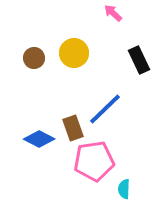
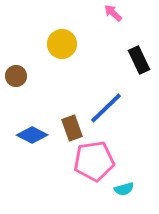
yellow circle: moved 12 px left, 9 px up
brown circle: moved 18 px left, 18 px down
blue line: moved 1 px right, 1 px up
brown rectangle: moved 1 px left
blue diamond: moved 7 px left, 4 px up
cyan semicircle: rotated 108 degrees counterclockwise
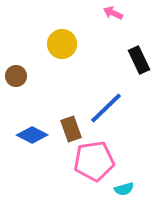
pink arrow: rotated 18 degrees counterclockwise
brown rectangle: moved 1 px left, 1 px down
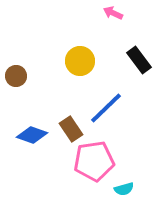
yellow circle: moved 18 px right, 17 px down
black rectangle: rotated 12 degrees counterclockwise
brown rectangle: rotated 15 degrees counterclockwise
blue diamond: rotated 8 degrees counterclockwise
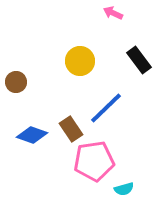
brown circle: moved 6 px down
